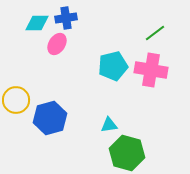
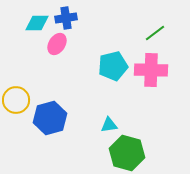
pink cross: rotated 8 degrees counterclockwise
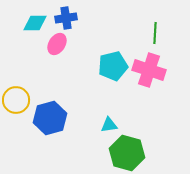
cyan diamond: moved 2 px left
green line: rotated 50 degrees counterclockwise
pink cross: moved 2 px left; rotated 16 degrees clockwise
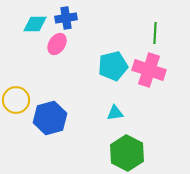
cyan diamond: moved 1 px down
cyan triangle: moved 6 px right, 12 px up
green hexagon: rotated 12 degrees clockwise
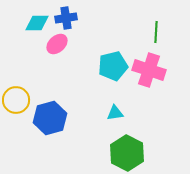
cyan diamond: moved 2 px right, 1 px up
green line: moved 1 px right, 1 px up
pink ellipse: rotated 15 degrees clockwise
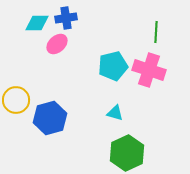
cyan triangle: rotated 24 degrees clockwise
green hexagon: rotated 8 degrees clockwise
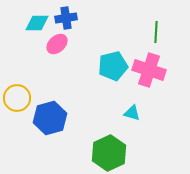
yellow circle: moved 1 px right, 2 px up
cyan triangle: moved 17 px right
green hexagon: moved 18 px left
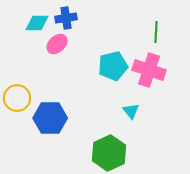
cyan triangle: moved 1 px left, 2 px up; rotated 36 degrees clockwise
blue hexagon: rotated 16 degrees clockwise
